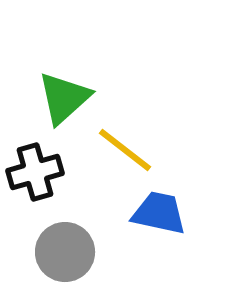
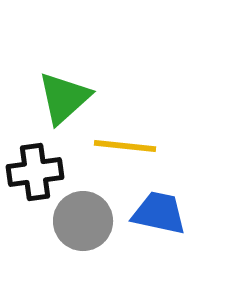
yellow line: moved 4 px up; rotated 32 degrees counterclockwise
black cross: rotated 8 degrees clockwise
gray circle: moved 18 px right, 31 px up
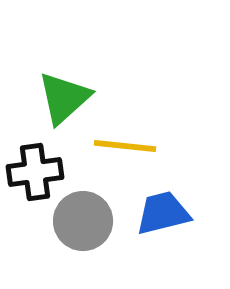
blue trapezoid: moved 4 px right; rotated 26 degrees counterclockwise
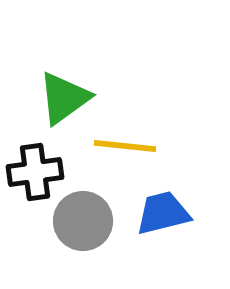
green triangle: rotated 6 degrees clockwise
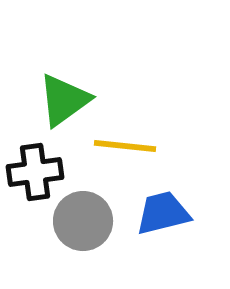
green triangle: moved 2 px down
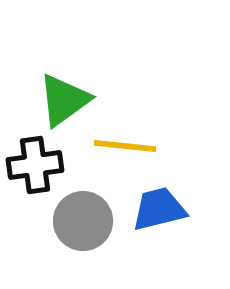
black cross: moved 7 px up
blue trapezoid: moved 4 px left, 4 px up
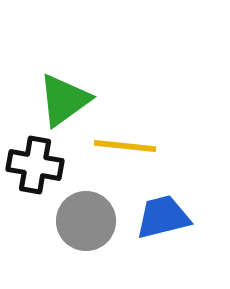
black cross: rotated 18 degrees clockwise
blue trapezoid: moved 4 px right, 8 px down
gray circle: moved 3 px right
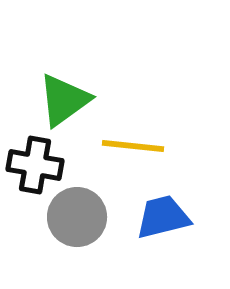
yellow line: moved 8 px right
gray circle: moved 9 px left, 4 px up
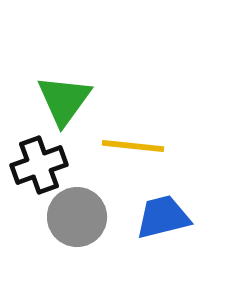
green triangle: rotated 18 degrees counterclockwise
black cross: moved 4 px right; rotated 30 degrees counterclockwise
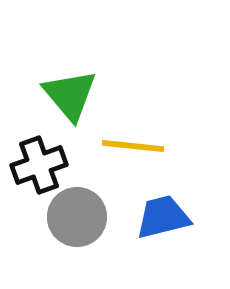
green triangle: moved 6 px right, 5 px up; rotated 16 degrees counterclockwise
